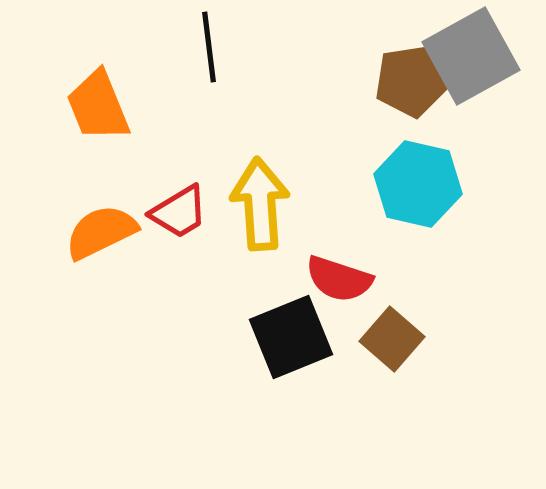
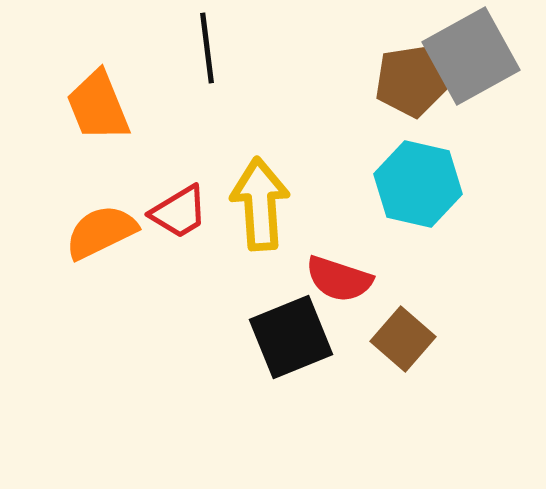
black line: moved 2 px left, 1 px down
brown square: moved 11 px right
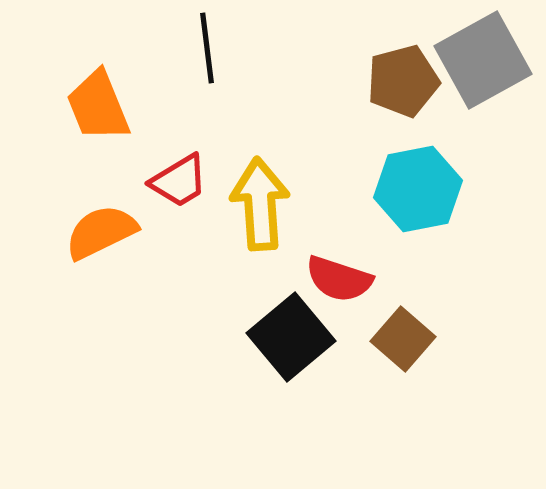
gray square: moved 12 px right, 4 px down
brown pentagon: moved 8 px left; rotated 6 degrees counterclockwise
cyan hexagon: moved 5 px down; rotated 24 degrees counterclockwise
red trapezoid: moved 31 px up
black square: rotated 18 degrees counterclockwise
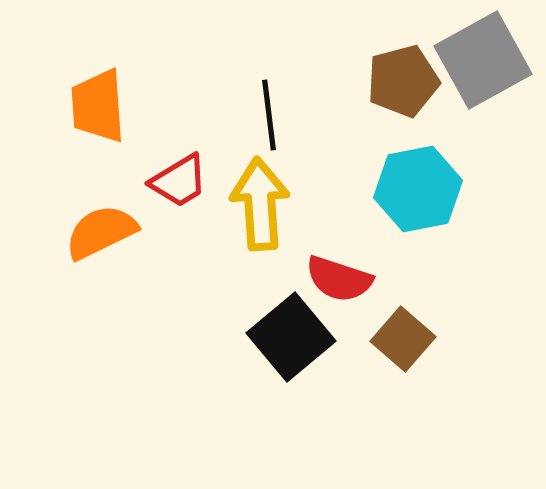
black line: moved 62 px right, 67 px down
orange trapezoid: rotated 18 degrees clockwise
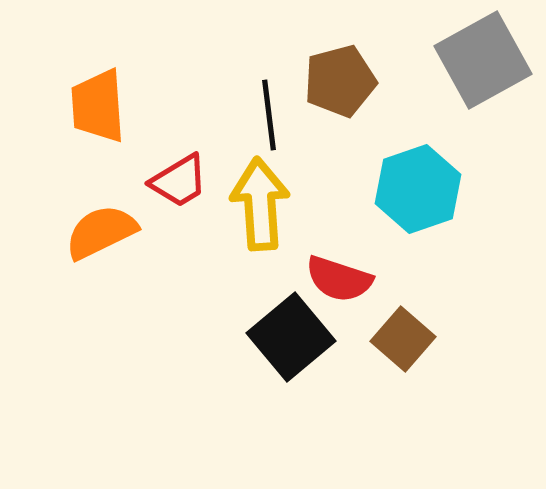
brown pentagon: moved 63 px left
cyan hexagon: rotated 8 degrees counterclockwise
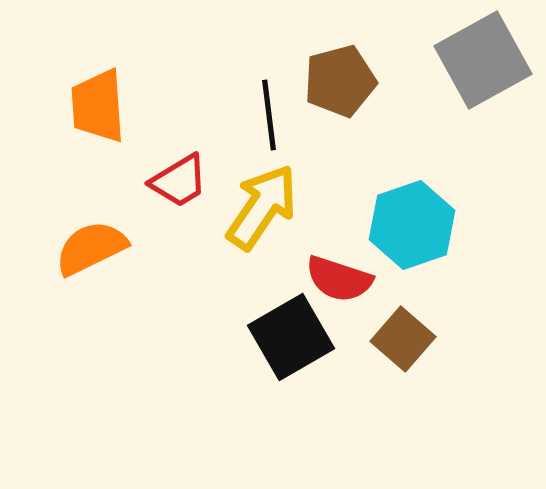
cyan hexagon: moved 6 px left, 36 px down
yellow arrow: moved 2 px right, 3 px down; rotated 38 degrees clockwise
orange semicircle: moved 10 px left, 16 px down
black square: rotated 10 degrees clockwise
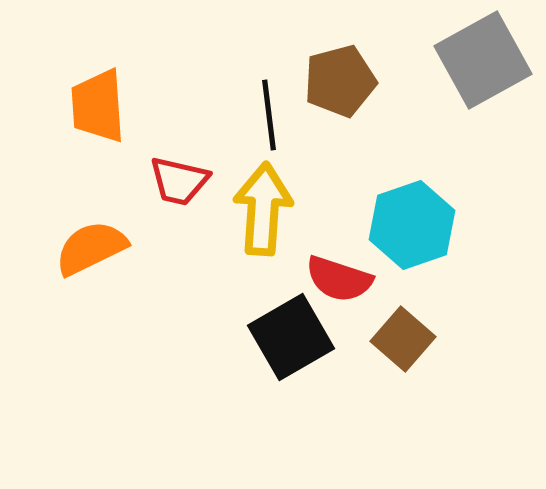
red trapezoid: rotated 44 degrees clockwise
yellow arrow: moved 1 px right, 2 px down; rotated 30 degrees counterclockwise
